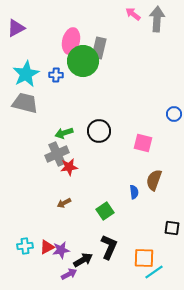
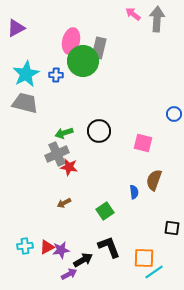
red star: rotated 18 degrees clockwise
black L-shape: rotated 45 degrees counterclockwise
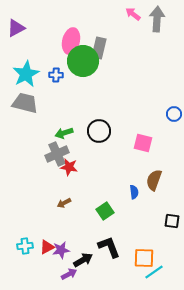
black square: moved 7 px up
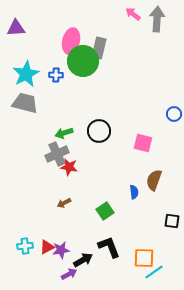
purple triangle: rotated 24 degrees clockwise
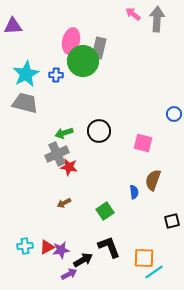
purple triangle: moved 3 px left, 2 px up
brown semicircle: moved 1 px left
black square: rotated 21 degrees counterclockwise
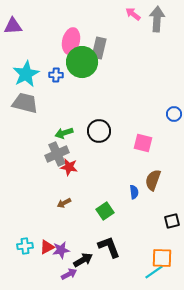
green circle: moved 1 px left, 1 px down
orange square: moved 18 px right
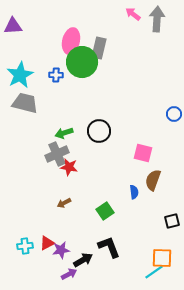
cyan star: moved 6 px left, 1 px down
pink square: moved 10 px down
red triangle: moved 4 px up
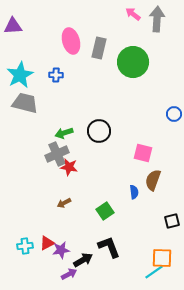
pink ellipse: rotated 30 degrees counterclockwise
green circle: moved 51 px right
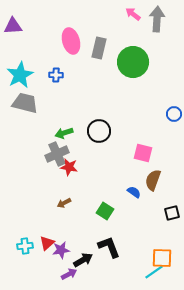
blue semicircle: rotated 48 degrees counterclockwise
green square: rotated 24 degrees counterclockwise
black square: moved 8 px up
red triangle: rotated 14 degrees counterclockwise
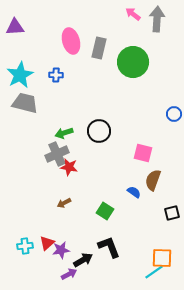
purple triangle: moved 2 px right, 1 px down
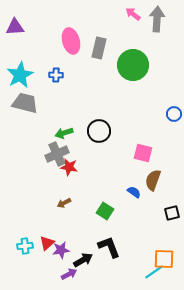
green circle: moved 3 px down
orange square: moved 2 px right, 1 px down
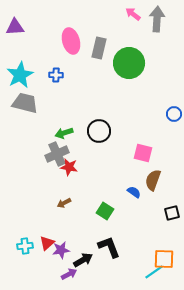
green circle: moved 4 px left, 2 px up
